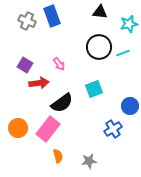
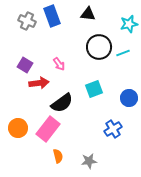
black triangle: moved 12 px left, 2 px down
blue circle: moved 1 px left, 8 px up
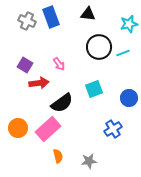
blue rectangle: moved 1 px left, 1 px down
pink rectangle: rotated 10 degrees clockwise
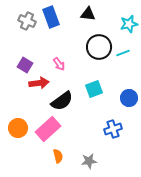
black semicircle: moved 2 px up
blue cross: rotated 12 degrees clockwise
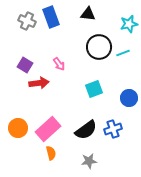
black semicircle: moved 24 px right, 29 px down
orange semicircle: moved 7 px left, 3 px up
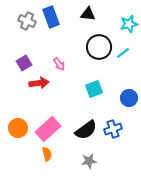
cyan line: rotated 16 degrees counterclockwise
purple square: moved 1 px left, 2 px up; rotated 28 degrees clockwise
orange semicircle: moved 4 px left, 1 px down
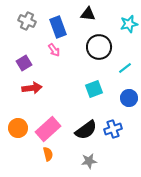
blue rectangle: moved 7 px right, 10 px down
cyan line: moved 2 px right, 15 px down
pink arrow: moved 5 px left, 14 px up
red arrow: moved 7 px left, 5 px down
orange semicircle: moved 1 px right
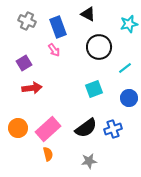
black triangle: rotated 21 degrees clockwise
black semicircle: moved 2 px up
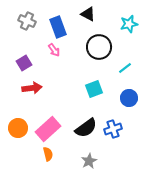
gray star: rotated 21 degrees counterclockwise
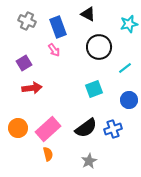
blue circle: moved 2 px down
